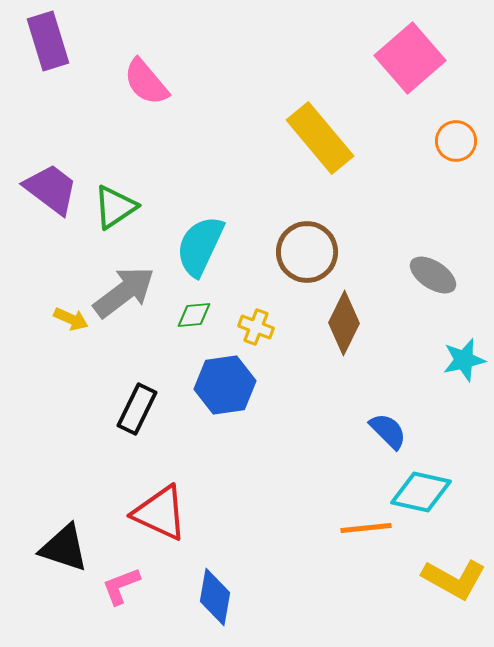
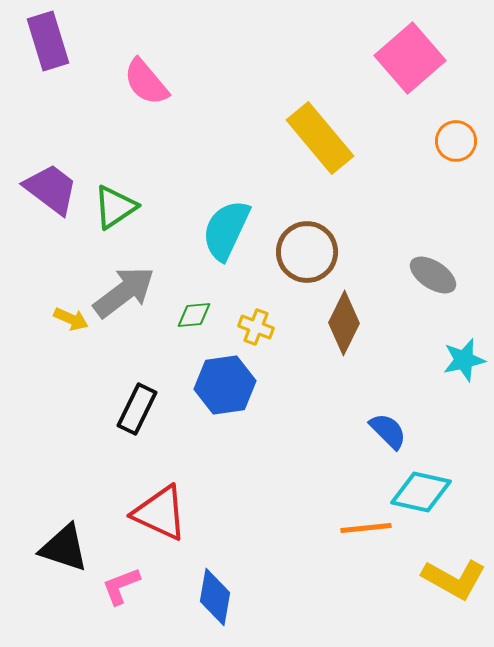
cyan semicircle: moved 26 px right, 16 px up
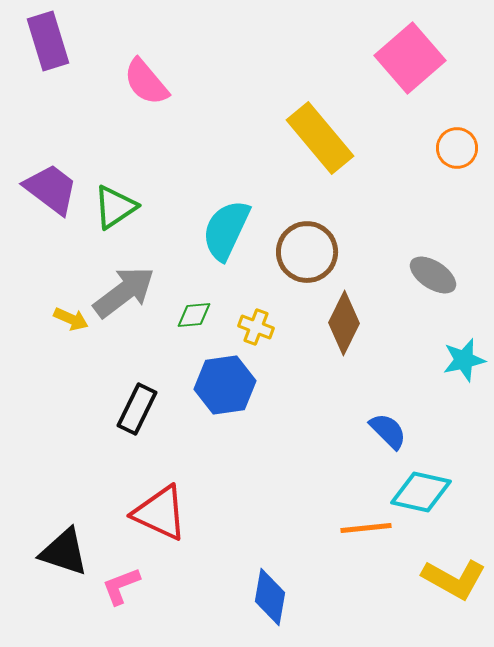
orange circle: moved 1 px right, 7 px down
black triangle: moved 4 px down
blue diamond: moved 55 px right
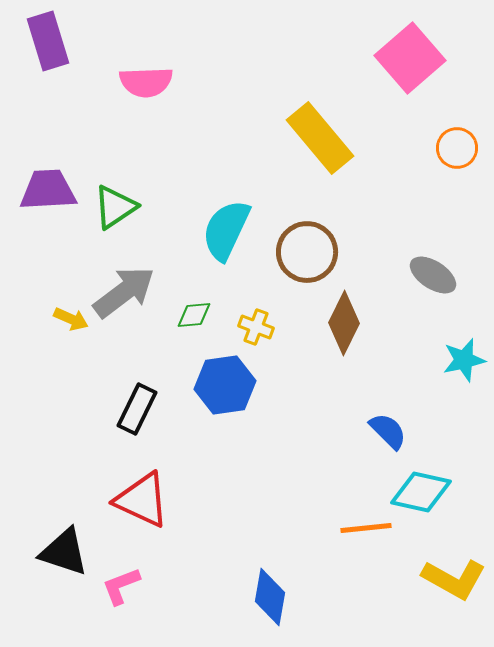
pink semicircle: rotated 52 degrees counterclockwise
purple trapezoid: moved 3 px left, 1 px down; rotated 40 degrees counterclockwise
red triangle: moved 18 px left, 13 px up
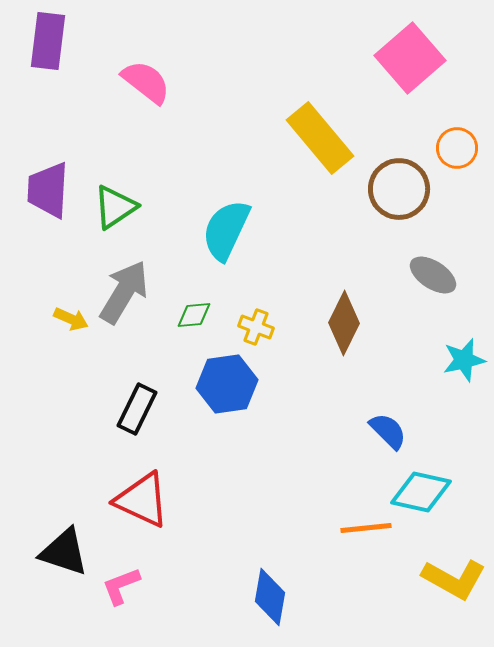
purple rectangle: rotated 24 degrees clockwise
pink semicircle: rotated 140 degrees counterclockwise
purple trapezoid: rotated 84 degrees counterclockwise
brown circle: moved 92 px right, 63 px up
gray arrow: rotated 22 degrees counterclockwise
blue hexagon: moved 2 px right, 1 px up
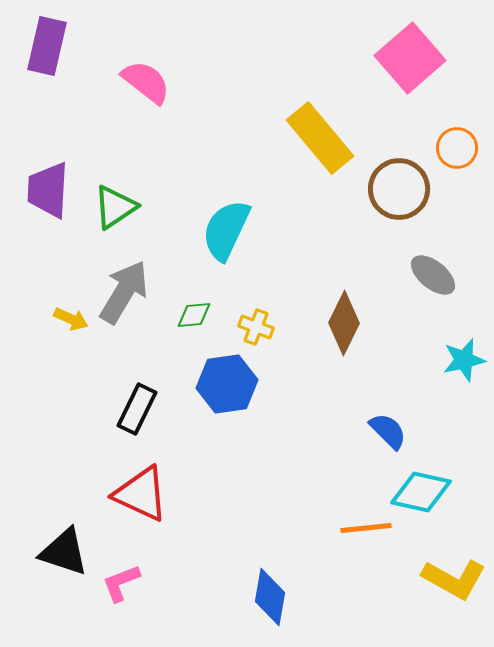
purple rectangle: moved 1 px left, 5 px down; rotated 6 degrees clockwise
gray ellipse: rotated 6 degrees clockwise
red triangle: moved 1 px left, 6 px up
pink L-shape: moved 3 px up
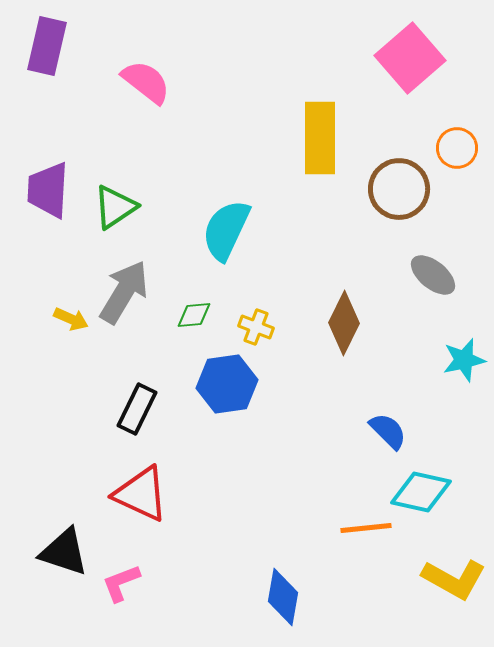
yellow rectangle: rotated 40 degrees clockwise
blue diamond: moved 13 px right
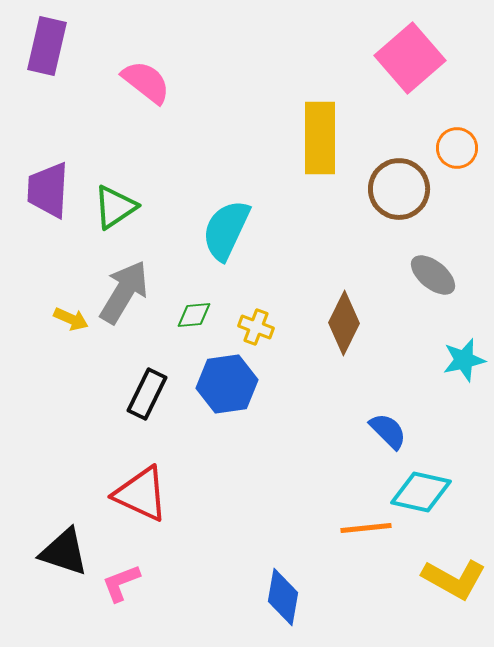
black rectangle: moved 10 px right, 15 px up
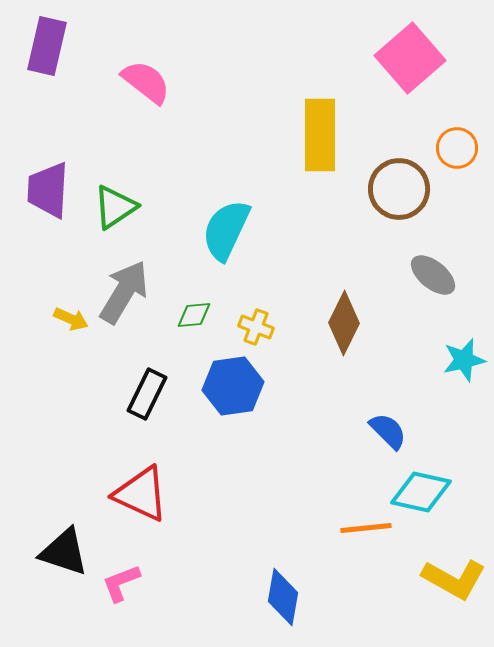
yellow rectangle: moved 3 px up
blue hexagon: moved 6 px right, 2 px down
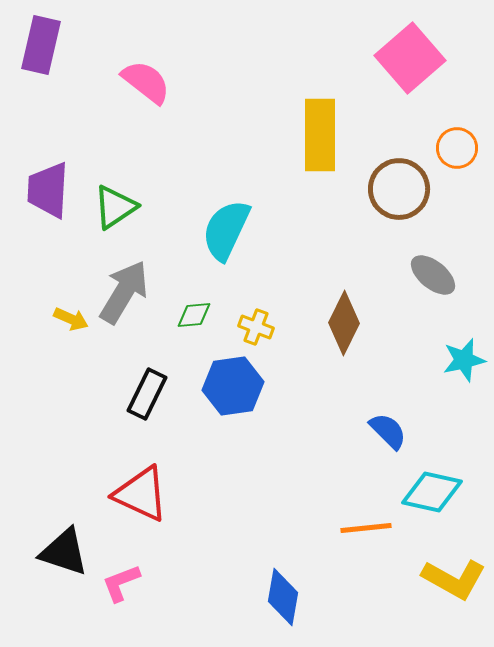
purple rectangle: moved 6 px left, 1 px up
cyan diamond: moved 11 px right
